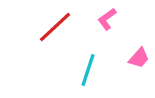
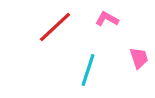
pink L-shape: rotated 65 degrees clockwise
pink trapezoid: rotated 60 degrees counterclockwise
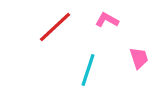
pink L-shape: moved 1 px down
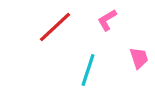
pink L-shape: rotated 60 degrees counterclockwise
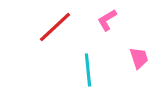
cyan line: rotated 24 degrees counterclockwise
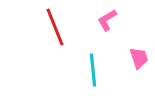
red line: rotated 69 degrees counterclockwise
cyan line: moved 5 px right
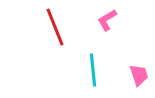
pink trapezoid: moved 17 px down
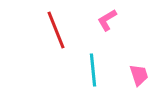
red line: moved 1 px right, 3 px down
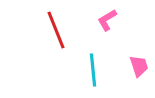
pink trapezoid: moved 9 px up
